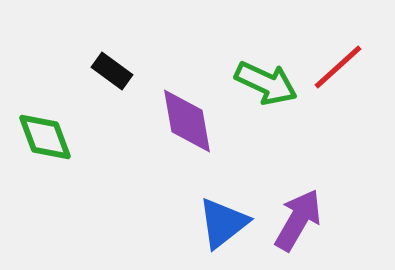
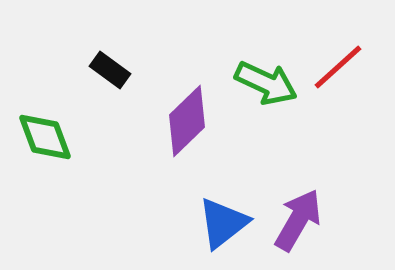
black rectangle: moved 2 px left, 1 px up
purple diamond: rotated 56 degrees clockwise
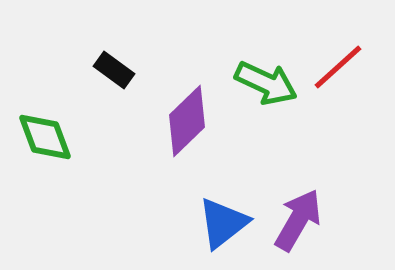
black rectangle: moved 4 px right
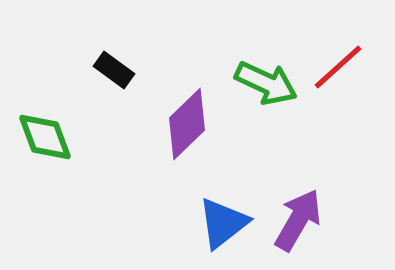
purple diamond: moved 3 px down
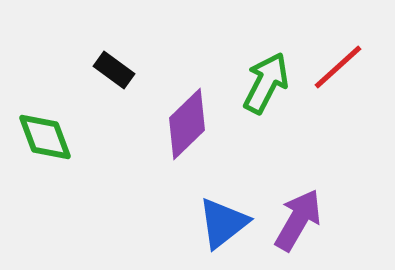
green arrow: rotated 88 degrees counterclockwise
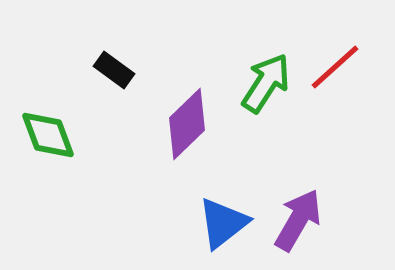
red line: moved 3 px left
green arrow: rotated 6 degrees clockwise
green diamond: moved 3 px right, 2 px up
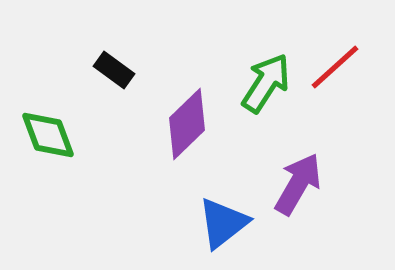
purple arrow: moved 36 px up
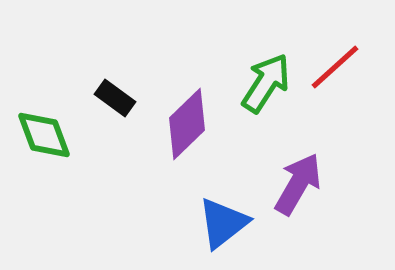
black rectangle: moved 1 px right, 28 px down
green diamond: moved 4 px left
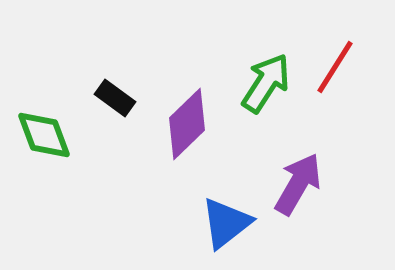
red line: rotated 16 degrees counterclockwise
blue triangle: moved 3 px right
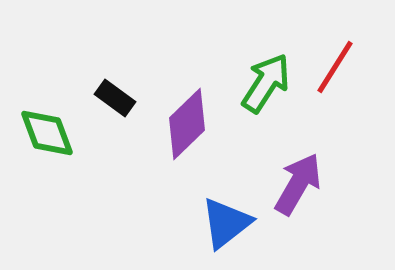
green diamond: moved 3 px right, 2 px up
